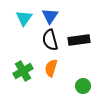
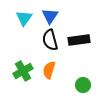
orange semicircle: moved 2 px left, 2 px down
green circle: moved 1 px up
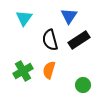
blue triangle: moved 19 px right
black rectangle: rotated 25 degrees counterclockwise
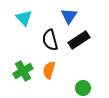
cyan triangle: rotated 18 degrees counterclockwise
green circle: moved 3 px down
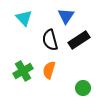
blue triangle: moved 3 px left
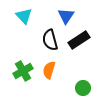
cyan triangle: moved 2 px up
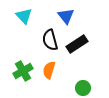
blue triangle: rotated 12 degrees counterclockwise
black rectangle: moved 2 px left, 4 px down
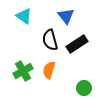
cyan triangle: rotated 12 degrees counterclockwise
green circle: moved 1 px right
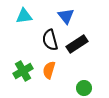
cyan triangle: rotated 42 degrees counterclockwise
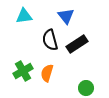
orange semicircle: moved 2 px left, 3 px down
green circle: moved 2 px right
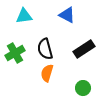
blue triangle: moved 1 px right, 1 px up; rotated 24 degrees counterclockwise
black semicircle: moved 5 px left, 9 px down
black rectangle: moved 7 px right, 5 px down
green cross: moved 8 px left, 18 px up
green circle: moved 3 px left
